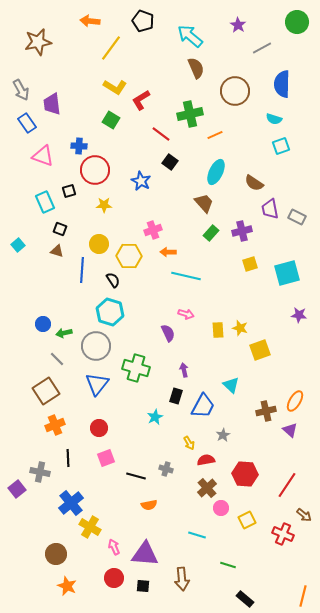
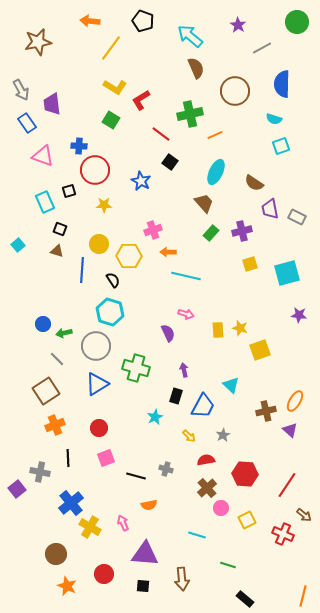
blue triangle at (97, 384): rotated 20 degrees clockwise
yellow arrow at (189, 443): moved 7 px up; rotated 16 degrees counterclockwise
pink arrow at (114, 547): moved 9 px right, 24 px up
red circle at (114, 578): moved 10 px left, 4 px up
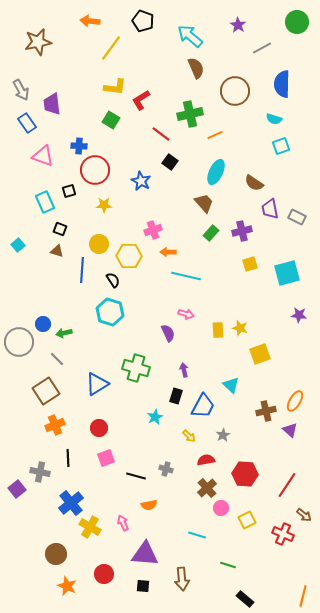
yellow L-shape at (115, 87): rotated 25 degrees counterclockwise
gray circle at (96, 346): moved 77 px left, 4 px up
yellow square at (260, 350): moved 4 px down
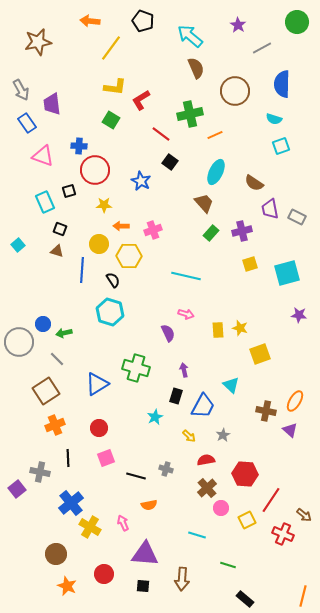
orange arrow at (168, 252): moved 47 px left, 26 px up
brown cross at (266, 411): rotated 24 degrees clockwise
red line at (287, 485): moved 16 px left, 15 px down
brown arrow at (182, 579): rotated 10 degrees clockwise
